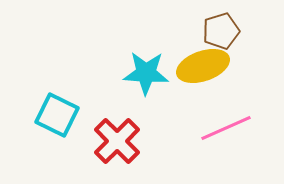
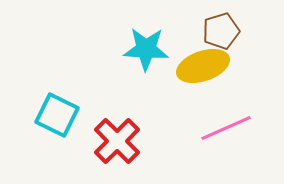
cyan star: moved 24 px up
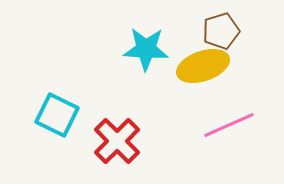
pink line: moved 3 px right, 3 px up
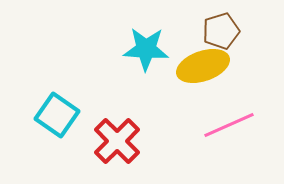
cyan square: rotated 9 degrees clockwise
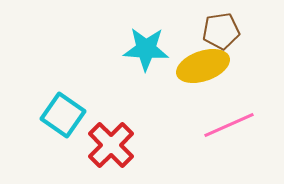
brown pentagon: rotated 9 degrees clockwise
cyan square: moved 6 px right
red cross: moved 6 px left, 4 px down
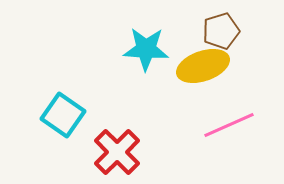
brown pentagon: rotated 9 degrees counterclockwise
red cross: moved 6 px right, 7 px down
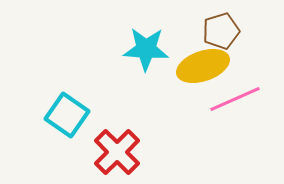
cyan square: moved 4 px right
pink line: moved 6 px right, 26 px up
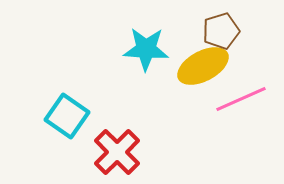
yellow ellipse: rotated 9 degrees counterclockwise
pink line: moved 6 px right
cyan square: moved 1 px down
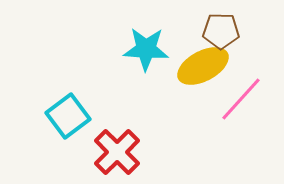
brown pentagon: rotated 18 degrees clockwise
pink line: rotated 24 degrees counterclockwise
cyan square: moved 1 px right; rotated 18 degrees clockwise
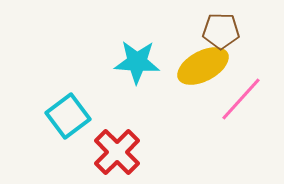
cyan star: moved 9 px left, 13 px down
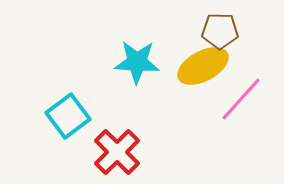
brown pentagon: moved 1 px left
